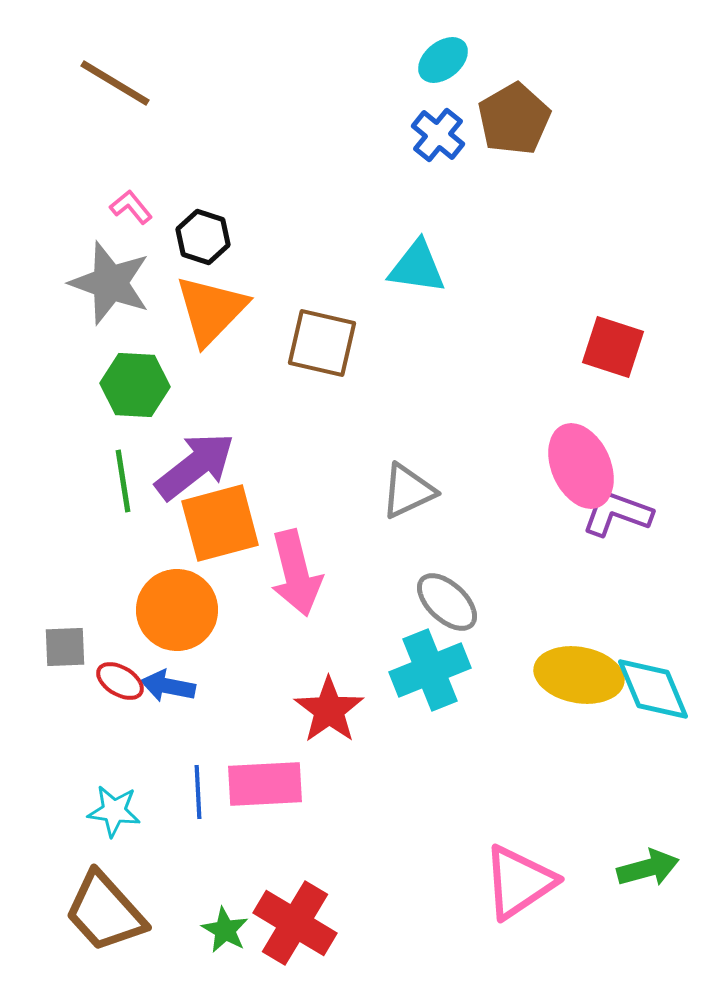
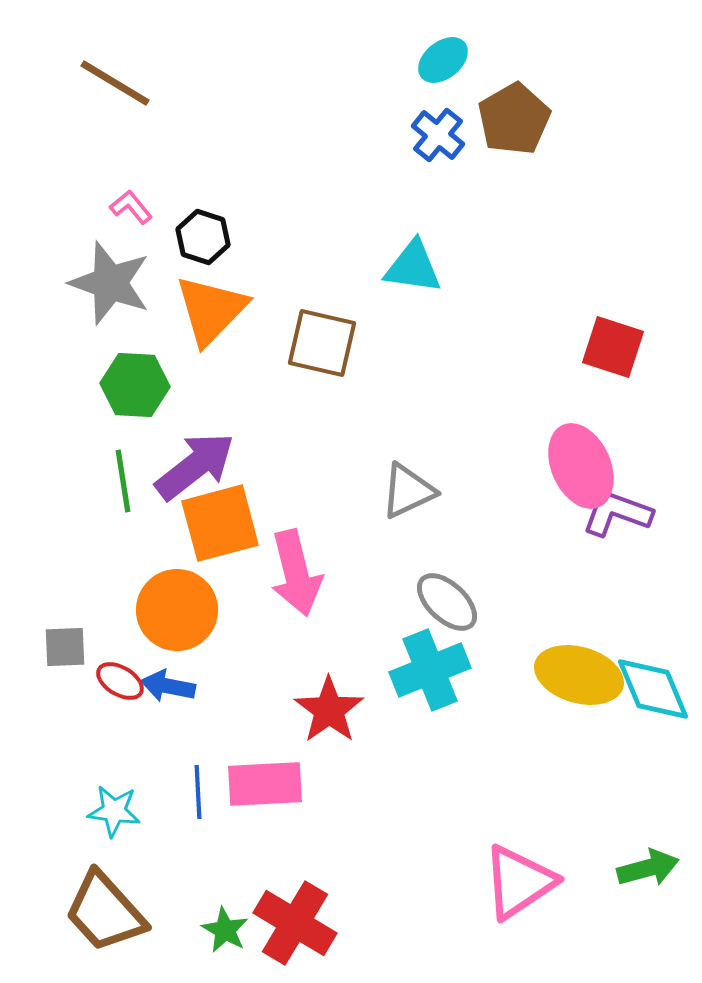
cyan triangle: moved 4 px left
yellow ellipse: rotated 6 degrees clockwise
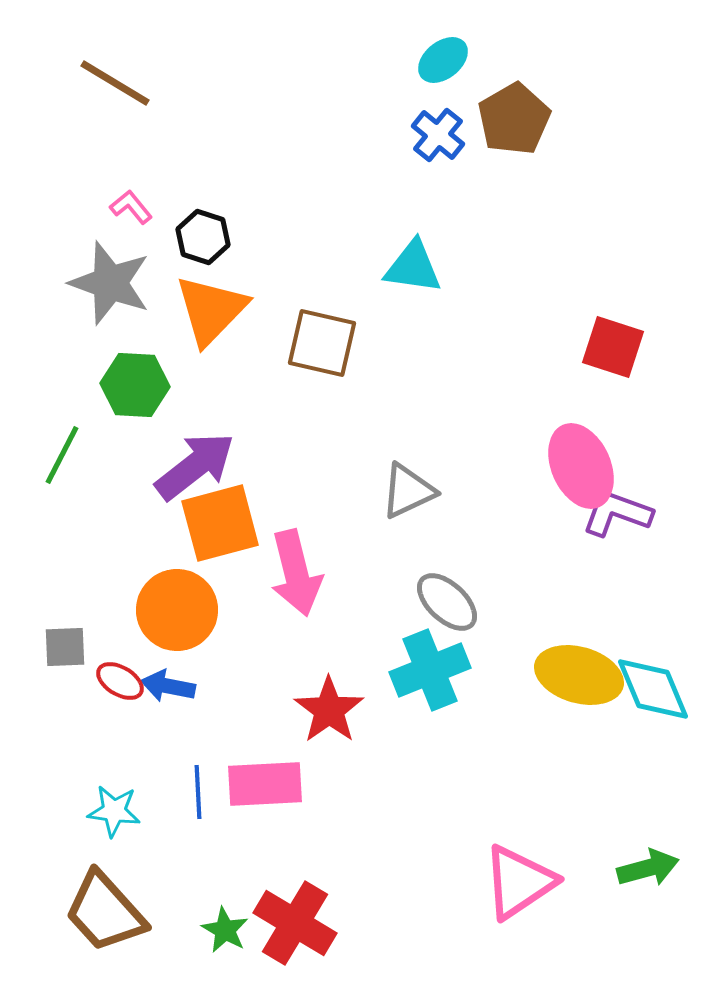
green line: moved 61 px left, 26 px up; rotated 36 degrees clockwise
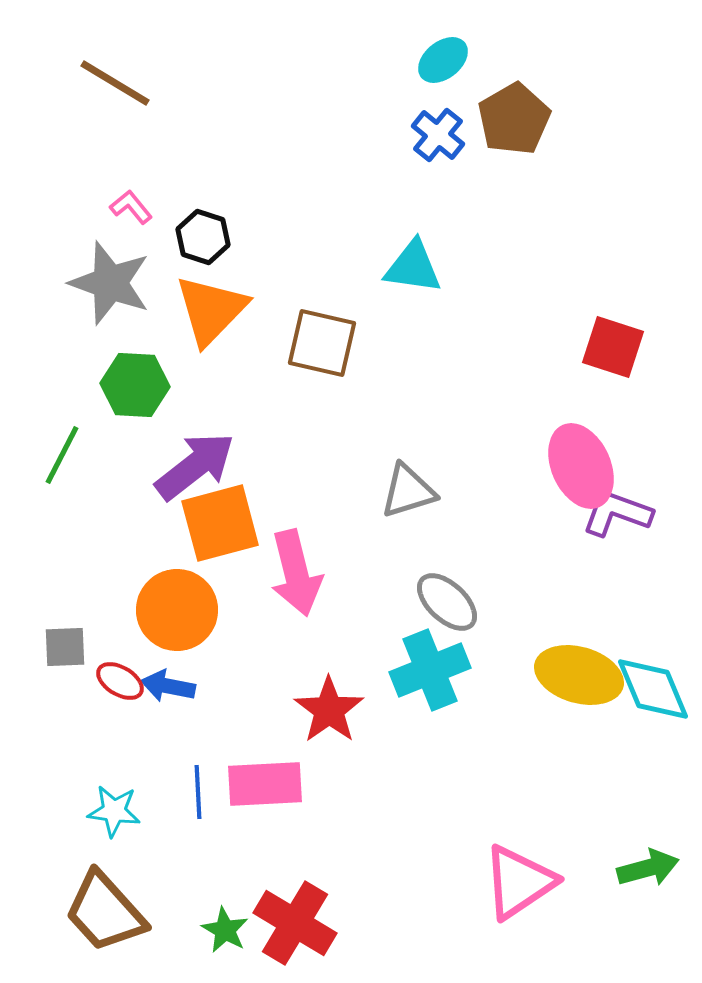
gray triangle: rotated 8 degrees clockwise
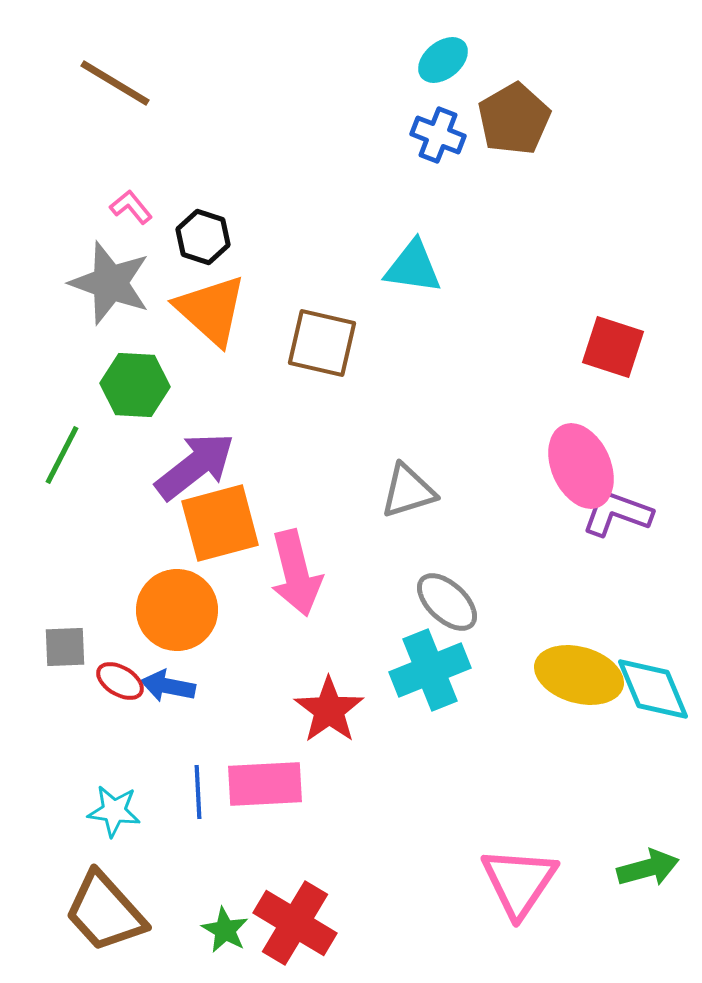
blue cross: rotated 18 degrees counterclockwise
orange triangle: rotated 32 degrees counterclockwise
pink triangle: rotated 22 degrees counterclockwise
